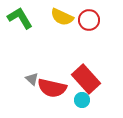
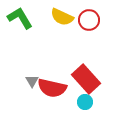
gray triangle: moved 2 px down; rotated 16 degrees clockwise
cyan circle: moved 3 px right, 2 px down
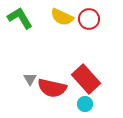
red circle: moved 1 px up
gray triangle: moved 2 px left, 2 px up
cyan circle: moved 2 px down
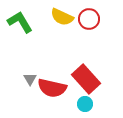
green L-shape: moved 4 px down
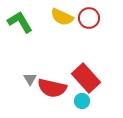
red circle: moved 1 px up
red rectangle: moved 1 px up
cyan circle: moved 3 px left, 3 px up
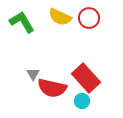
yellow semicircle: moved 2 px left
green L-shape: moved 2 px right
gray triangle: moved 3 px right, 5 px up
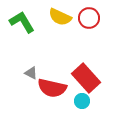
gray triangle: moved 2 px left, 1 px up; rotated 32 degrees counterclockwise
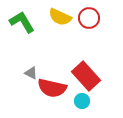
red rectangle: moved 2 px up
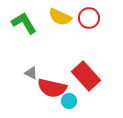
green L-shape: moved 2 px right, 1 px down
cyan circle: moved 13 px left
